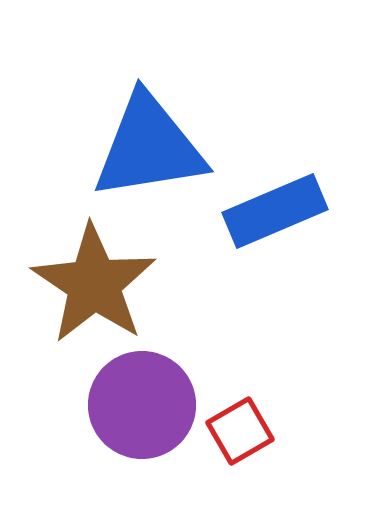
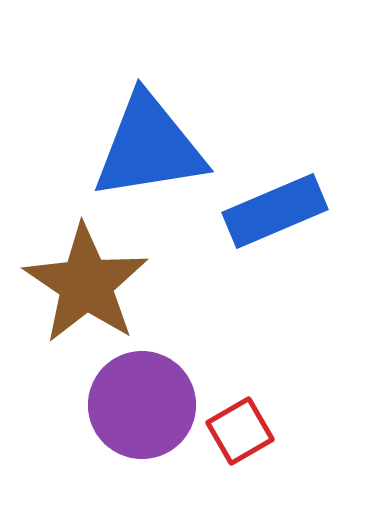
brown star: moved 8 px left
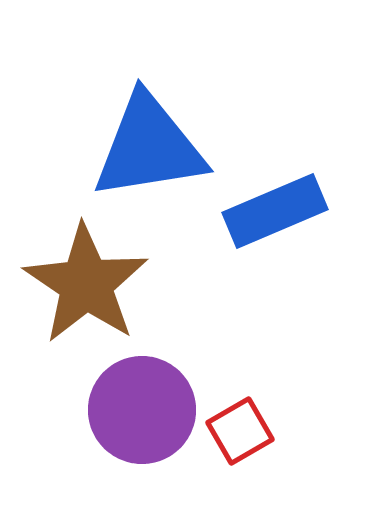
purple circle: moved 5 px down
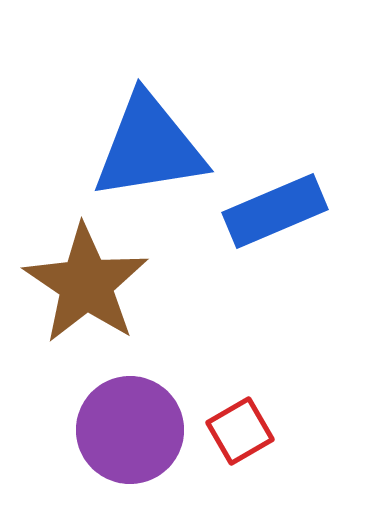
purple circle: moved 12 px left, 20 px down
